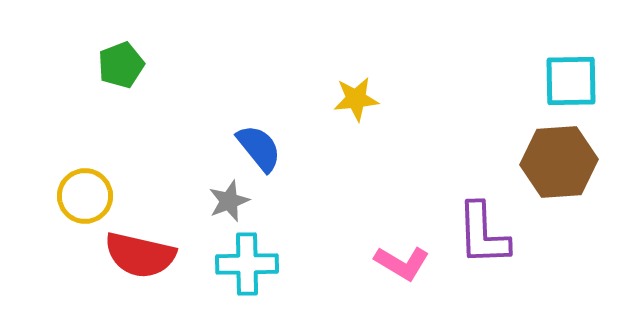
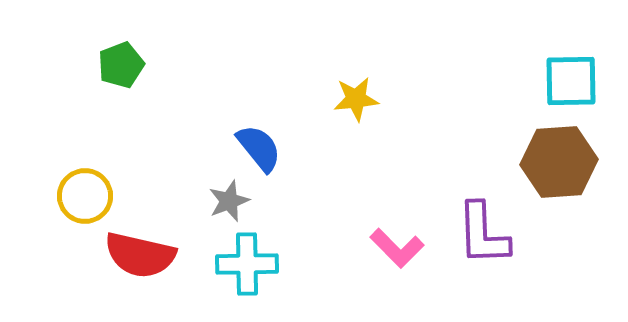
pink L-shape: moved 5 px left, 15 px up; rotated 14 degrees clockwise
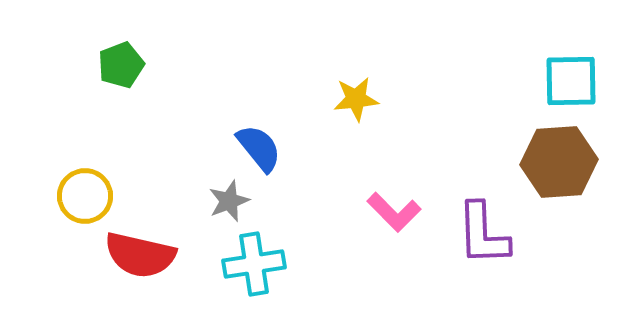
pink L-shape: moved 3 px left, 36 px up
cyan cross: moved 7 px right; rotated 8 degrees counterclockwise
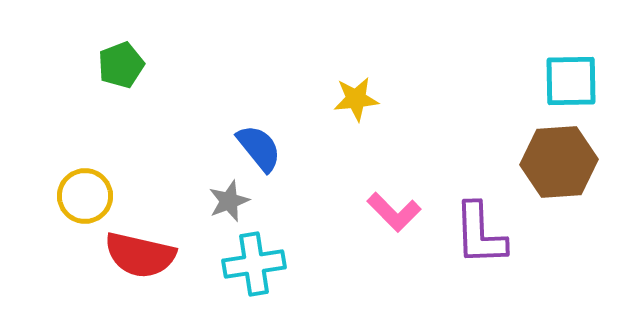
purple L-shape: moved 3 px left
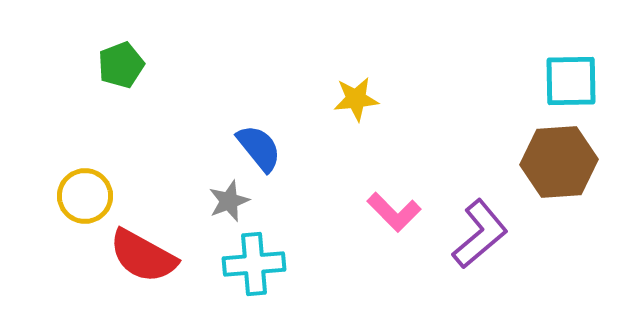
purple L-shape: rotated 128 degrees counterclockwise
red semicircle: moved 3 px right, 1 px down; rotated 16 degrees clockwise
cyan cross: rotated 4 degrees clockwise
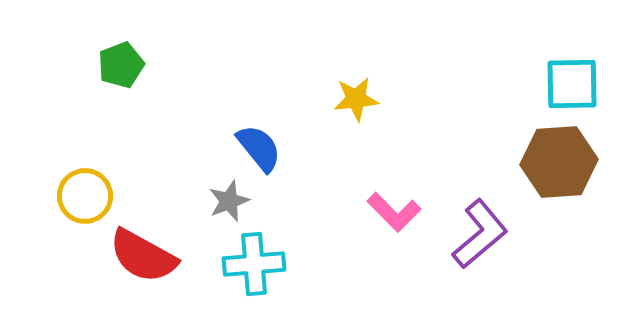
cyan square: moved 1 px right, 3 px down
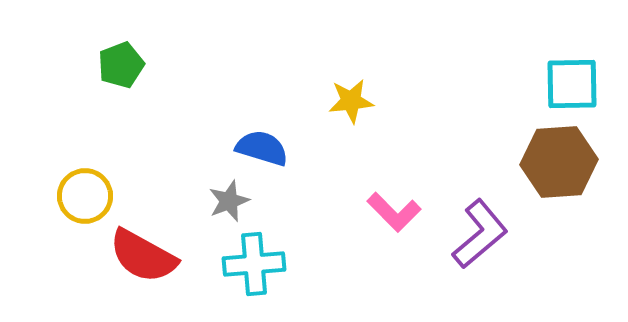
yellow star: moved 5 px left, 2 px down
blue semicircle: moved 3 px right; rotated 34 degrees counterclockwise
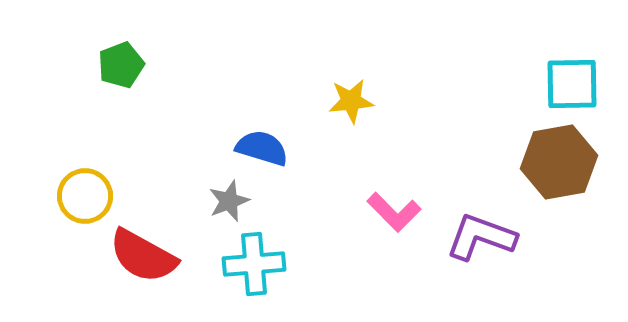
brown hexagon: rotated 6 degrees counterclockwise
purple L-shape: moved 1 px right, 3 px down; rotated 120 degrees counterclockwise
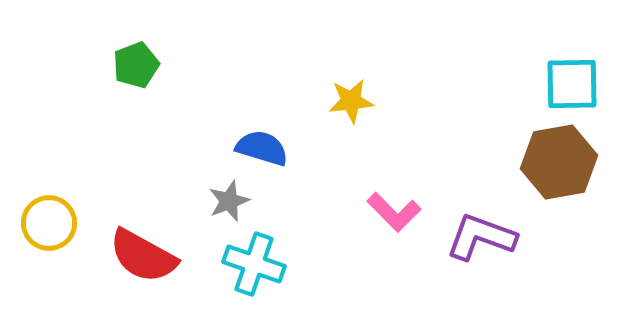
green pentagon: moved 15 px right
yellow circle: moved 36 px left, 27 px down
cyan cross: rotated 24 degrees clockwise
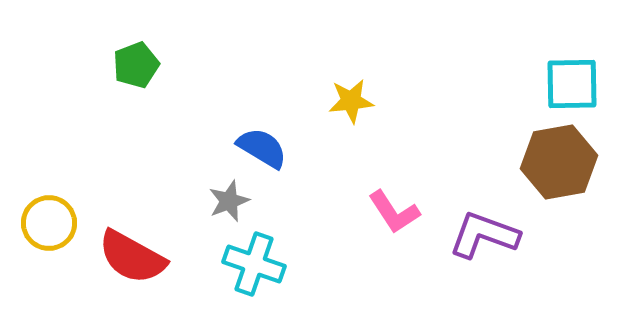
blue semicircle: rotated 14 degrees clockwise
pink L-shape: rotated 12 degrees clockwise
purple L-shape: moved 3 px right, 2 px up
red semicircle: moved 11 px left, 1 px down
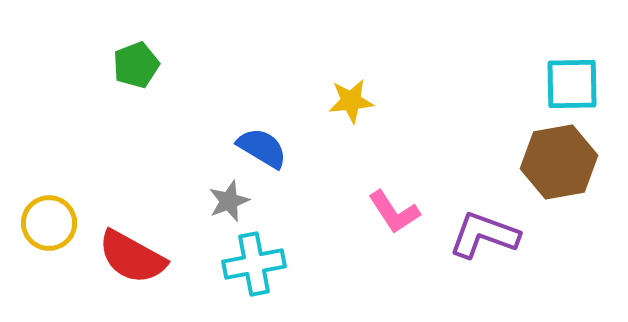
cyan cross: rotated 30 degrees counterclockwise
